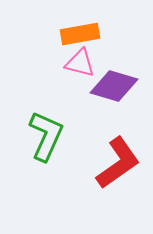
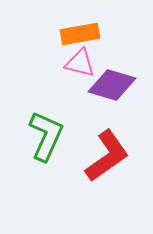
purple diamond: moved 2 px left, 1 px up
red L-shape: moved 11 px left, 7 px up
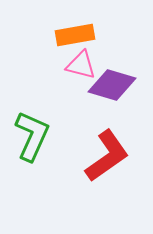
orange rectangle: moved 5 px left, 1 px down
pink triangle: moved 1 px right, 2 px down
green L-shape: moved 14 px left
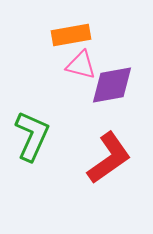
orange rectangle: moved 4 px left
purple diamond: rotated 27 degrees counterclockwise
red L-shape: moved 2 px right, 2 px down
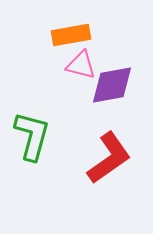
green L-shape: rotated 9 degrees counterclockwise
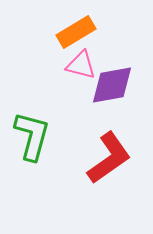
orange rectangle: moved 5 px right, 3 px up; rotated 21 degrees counterclockwise
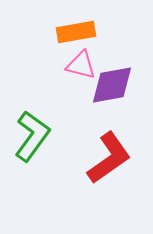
orange rectangle: rotated 21 degrees clockwise
green L-shape: rotated 21 degrees clockwise
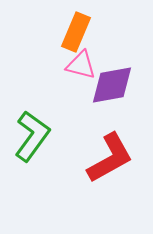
orange rectangle: rotated 57 degrees counterclockwise
red L-shape: moved 1 px right; rotated 6 degrees clockwise
